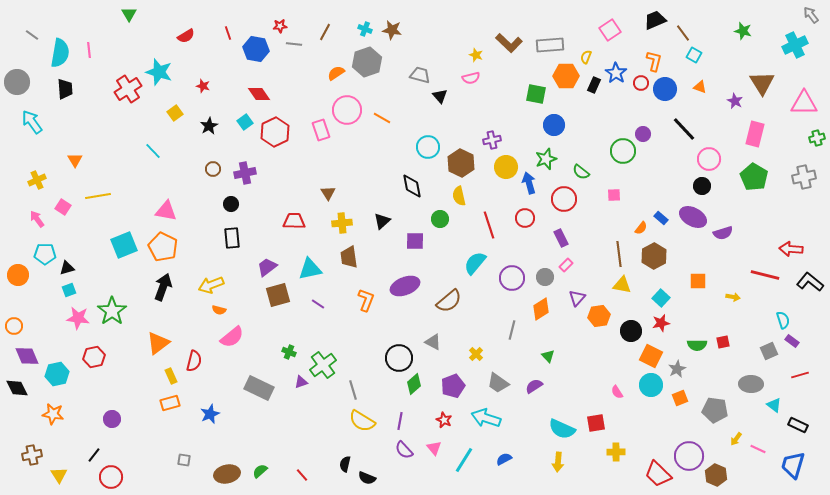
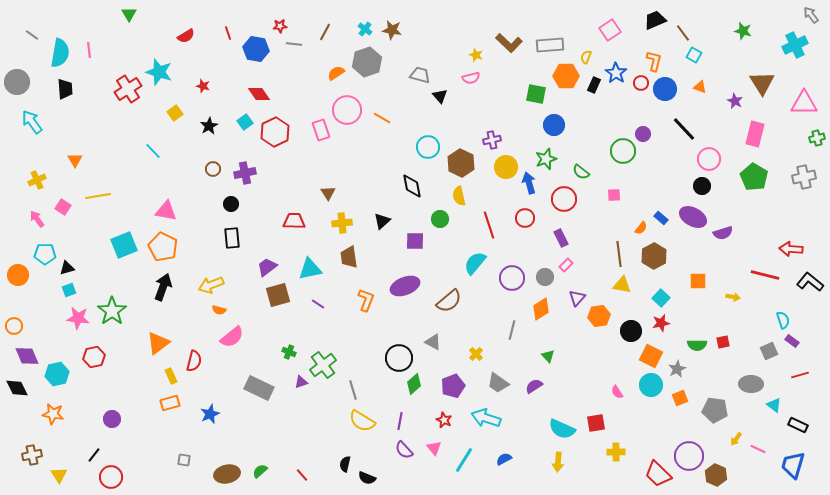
cyan cross at (365, 29): rotated 16 degrees clockwise
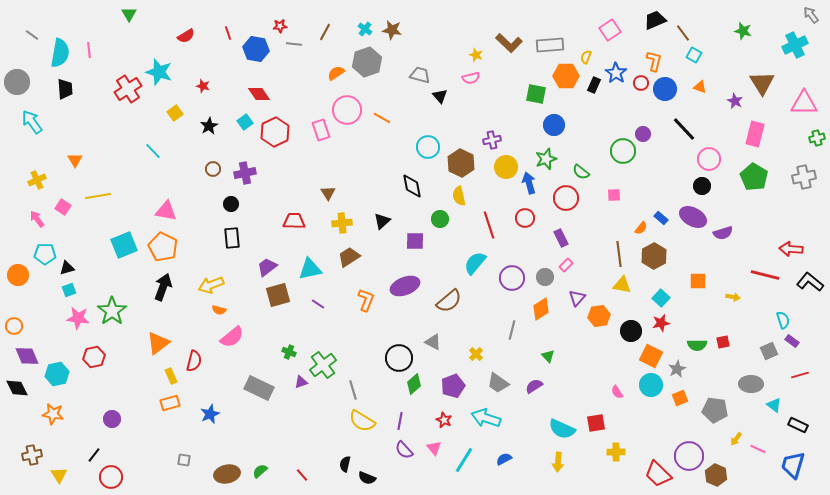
red circle at (564, 199): moved 2 px right, 1 px up
brown trapezoid at (349, 257): rotated 65 degrees clockwise
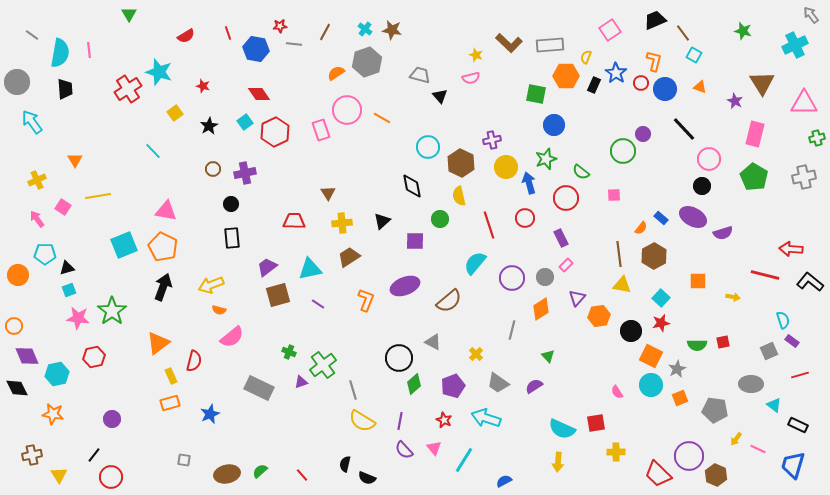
blue semicircle at (504, 459): moved 22 px down
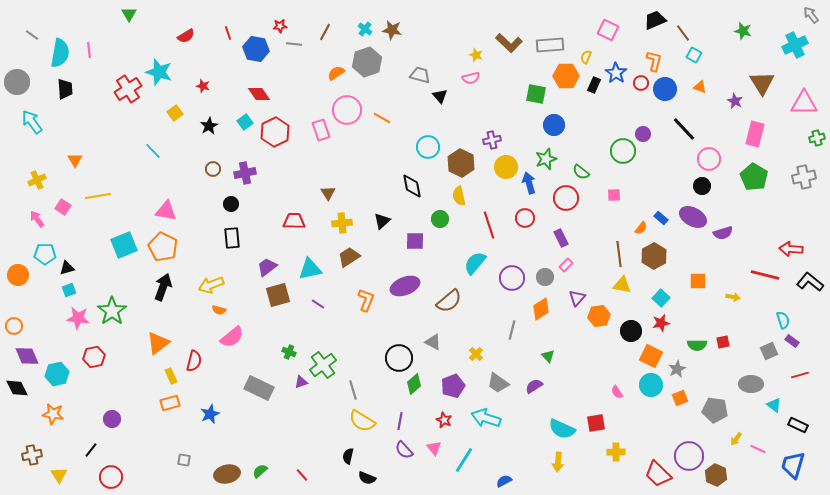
pink square at (610, 30): moved 2 px left; rotated 30 degrees counterclockwise
black line at (94, 455): moved 3 px left, 5 px up
black semicircle at (345, 464): moved 3 px right, 8 px up
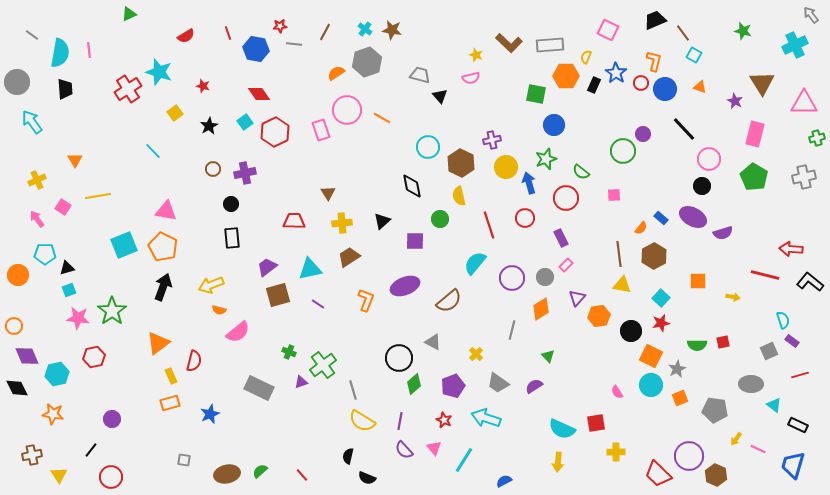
green triangle at (129, 14): rotated 35 degrees clockwise
pink semicircle at (232, 337): moved 6 px right, 5 px up
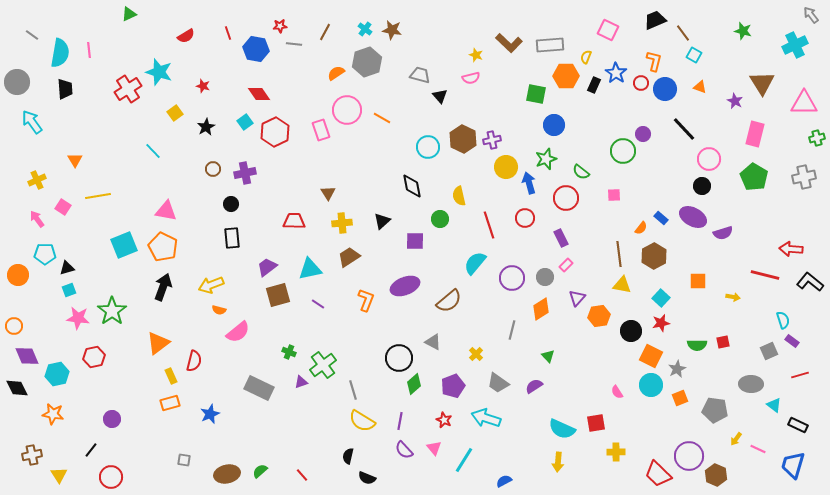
black star at (209, 126): moved 3 px left, 1 px down
brown hexagon at (461, 163): moved 2 px right, 24 px up
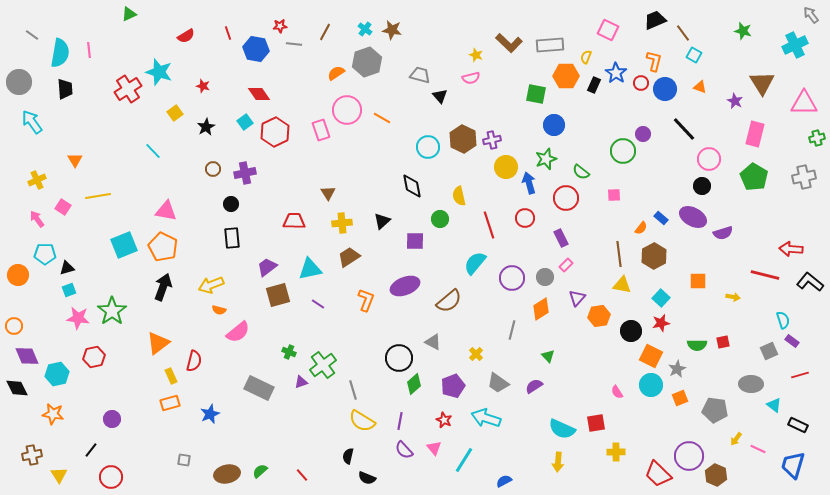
gray circle at (17, 82): moved 2 px right
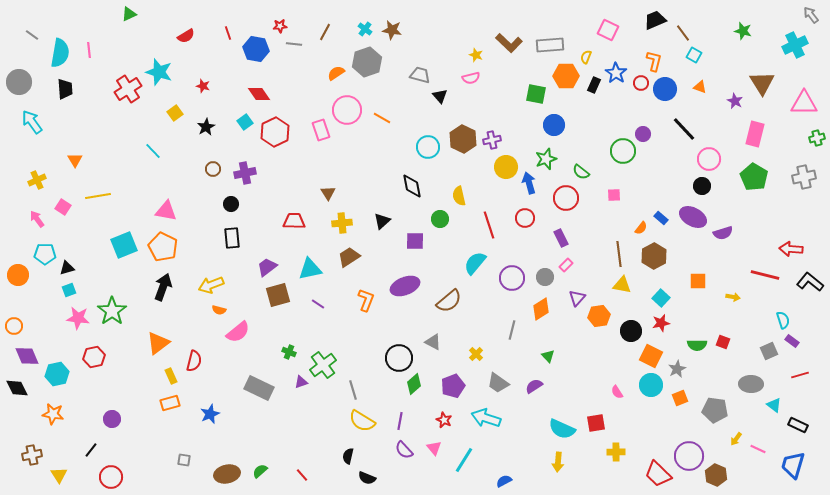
red square at (723, 342): rotated 32 degrees clockwise
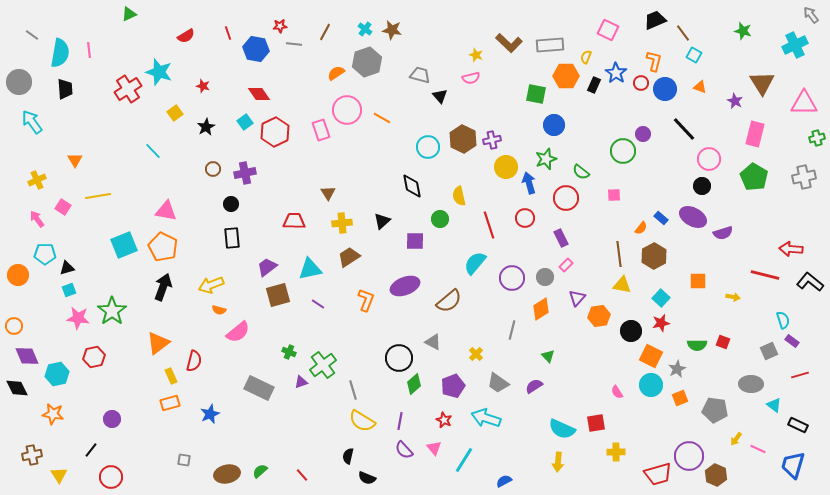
red trapezoid at (658, 474): rotated 60 degrees counterclockwise
